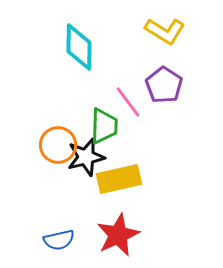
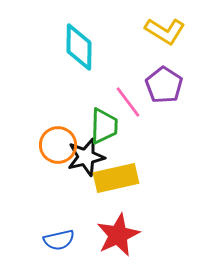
yellow rectangle: moved 3 px left, 1 px up
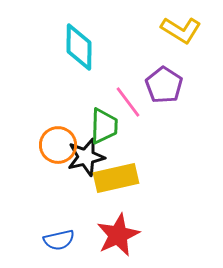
yellow L-shape: moved 16 px right, 1 px up
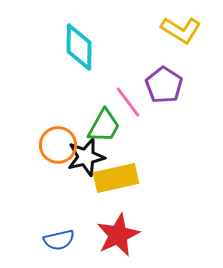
green trapezoid: rotated 27 degrees clockwise
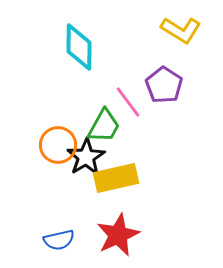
black star: rotated 18 degrees counterclockwise
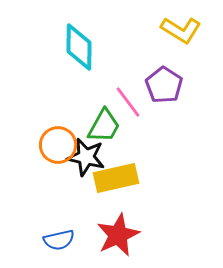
black star: rotated 27 degrees counterclockwise
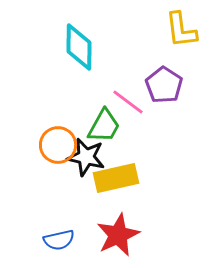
yellow L-shape: rotated 51 degrees clockwise
pink line: rotated 16 degrees counterclockwise
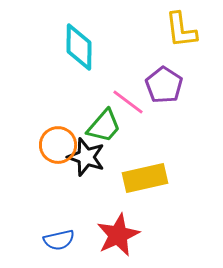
green trapezoid: rotated 12 degrees clockwise
black star: rotated 6 degrees clockwise
yellow rectangle: moved 29 px right
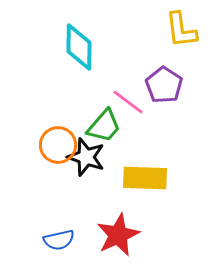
yellow rectangle: rotated 15 degrees clockwise
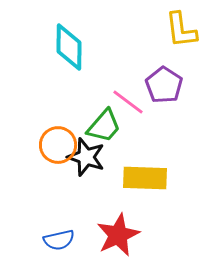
cyan diamond: moved 10 px left
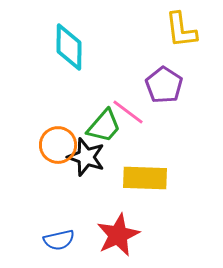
pink line: moved 10 px down
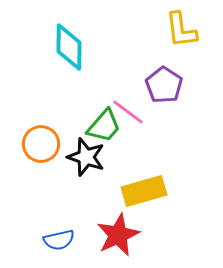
orange circle: moved 17 px left, 1 px up
yellow rectangle: moved 1 px left, 13 px down; rotated 18 degrees counterclockwise
